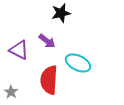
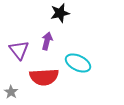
black star: moved 1 px left
purple arrow: rotated 114 degrees counterclockwise
purple triangle: rotated 25 degrees clockwise
red semicircle: moved 5 px left, 3 px up; rotated 96 degrees counterclockwise
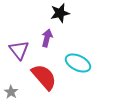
purple arrow: moved 3 px up
red semicircle: rotated 128 degrees counterclockwise
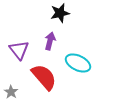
purple arrow: moved 3 px right, 3 px down
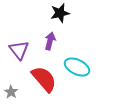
cyan ellipse: moved 1 px left, 4 px down
red semicircle: moved 2 px down
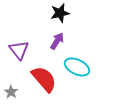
purple arrow: moved 7 px right; rotated 18 degrees clockwise
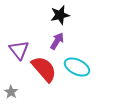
black star: moved 2 px down
red semicircle: moved 10 px up
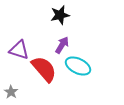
purple arrow: moved 5 px right, 4 px down
purple triangle: rotated 35 degrees counterclockwise
cyan ellipse: moved 1 px right, 1 px up
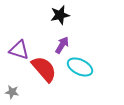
cyan ellipse: moved 2 px right, 1 px down
gray star: moved 1 px right; rotated 24 degrees counterclockwise
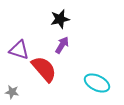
black star: moved 4 px down
cyan ellipse: moved 17 px right, 16 px down
